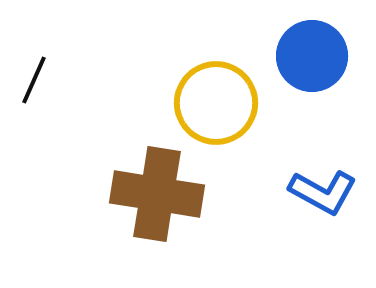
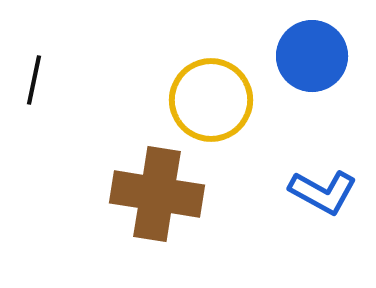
black line: rotated 12 degrees counterclockwise
yellow circle: moved 5 px left, 3 px up
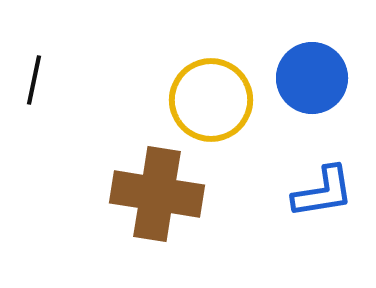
blue circle: moved 22 px down
blue L-shape: rotated 38 degrees counterclockwise
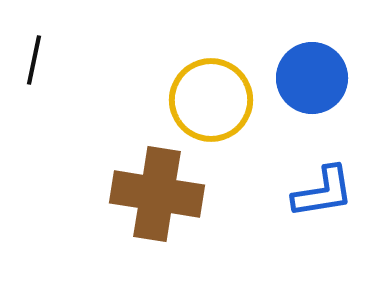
black line: moved 20 px up
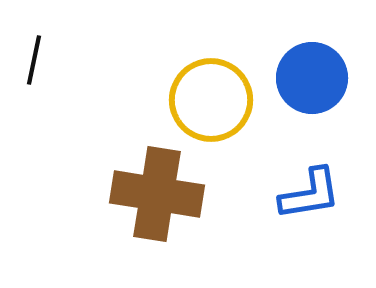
blue L-shape: moved 13 px left, 2 px down
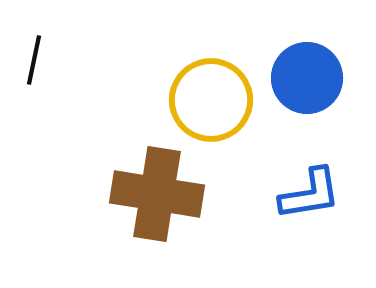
blue circle: moved 5 px left
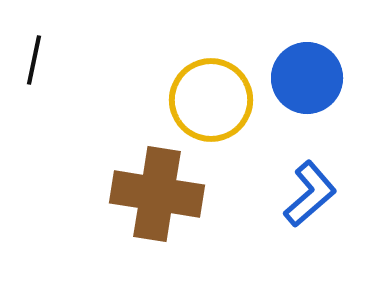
blue L-shape: rotated 32 degrees counterclockwise
